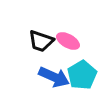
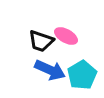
pink ellipse: moved 2 px left, 5 px up
blue arrow: moved 4 px left, 7 px up
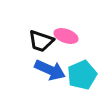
pink ellipse: rotated 10 degrees counterclockwise
cyan pentagon: rotated 8 degrees clockwise
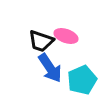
blue arrow: moved 2 px up; rotated 32 degrees clockwise
cyan pentagon: moved 5 px down
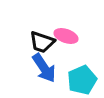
black trapezoid: moved 1 px right, 1 px down
blue arrow: moved 6 px left
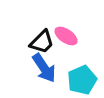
pink ellipse: rotated 15 degrees clockwise
black trapezoid: rotated 64 degrees counterclockwise
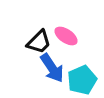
black trapezoid: moved 3 px left
blue arrow: moved 8 px right
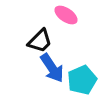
pink ellipse: moved 21 px up
black trapezoid: moved 1 px right, 1 px up
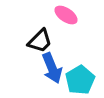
blue arrow: rotated 12 degrees clockwise
cyan pentagon: moved 2 px left; rotated 8 degrees counterclockwise
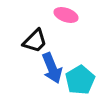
pink ellipse: rotated 15 degrees counterclockwise
black trapezoid: moved 5 px left
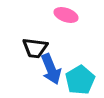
black trapezoid: moved 7 px down; rotated 52 degrees clockwise
blue arrow: moved 1 px left, 1 px down
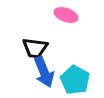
blue arrow: moved 7 px left, 3 px down
cyan pentagon: moved 5 px left; rotated 12 degrees counterclockwise
